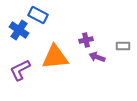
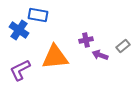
blue rectangle: rotated 18 degrees counterclockwise
gray rectangle: rotated 40 degrees counterclockwise
purple arrow: moved 3 px right, 2 px up
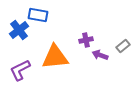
blue cross: rotated 18 degrees clockwise
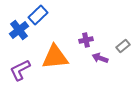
blue rectangle: rotated 54 degrees counterclockwise
purple arrow: moved 3 px down
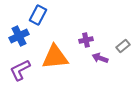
blue rectangle: rotated 18 degrees counterclockwise
blue cross: moved 6 px down; rotated 12 degrees clockwise
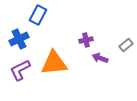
blue cross: moved 3 px down
gray rectangle: moved 3 px right, 1 px up
orange triangle: moved 1 px left, 6 px down
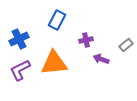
blue rectangle: moved 19 px right, 5 px down
purple arrow: moved 1 px right, 1 px down
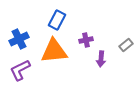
purple arrow: rotated 105 degrees counterclockwise
orange triangle: moved 12 px up
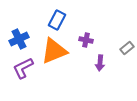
purple cross: rotated 24 degrees clockwise
gray rectangle: moved 1 px right, 3 px down
orange triangle: rotated 16 degrees counterclockwise
purple arrow: moved 1 px left, 4 px down
purple L-shape: moved 3 px right, 2 px up
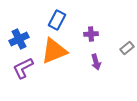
purple cross: moved 5 px right, 6 px up; rotated 16 degrees counterclockwise
purple arrow: moved 4 px left, 1 px up; rotated 21 degrees counterclockwise
